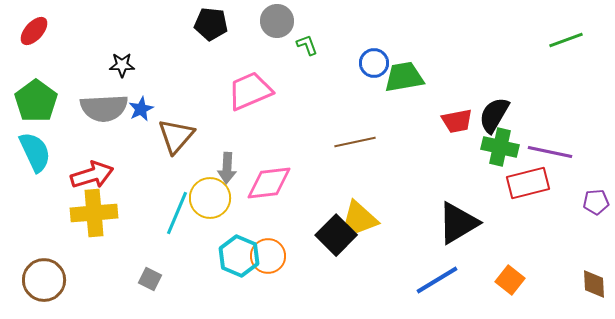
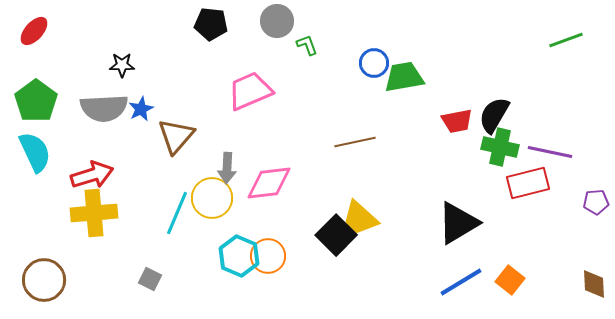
yellow circle: moved 2 px right
blue line: moved 24 px right, 2 px down
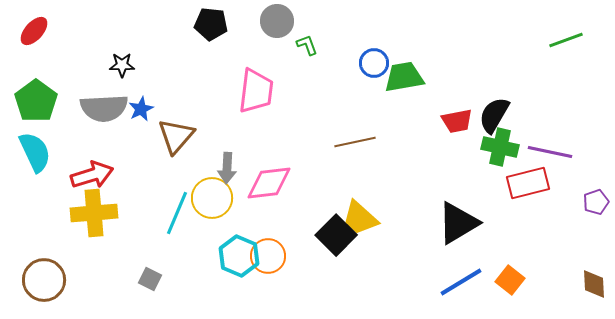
pink trapezoid: moved 6 px right; rotated 120 degrees clockwise
purple pentagon: rotated 15 degrees counterclockwise
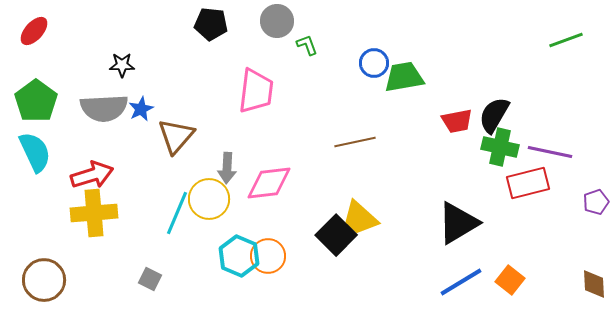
yellow circle: moved 3 px left, 1 px down
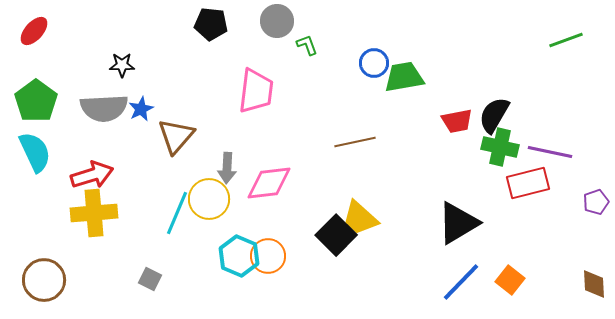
blue line: rotated 15 degrees counterclockwise
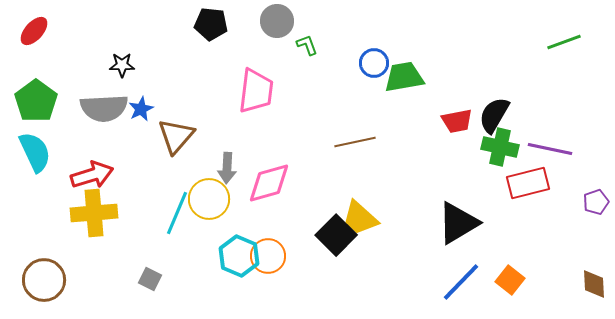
green line: moved 2 px left, 2 px down
purple line: moved 3 px up
pink diamond: rotated 9 degrees counterclockwise
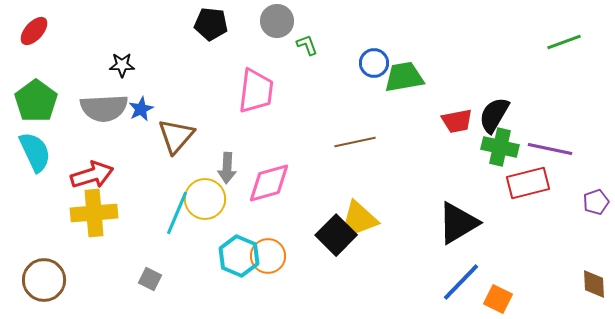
yellow circle: moved 4 px left
orange square: moved 12 px left, 19 px down; rotated 12 degrees counterclockwise
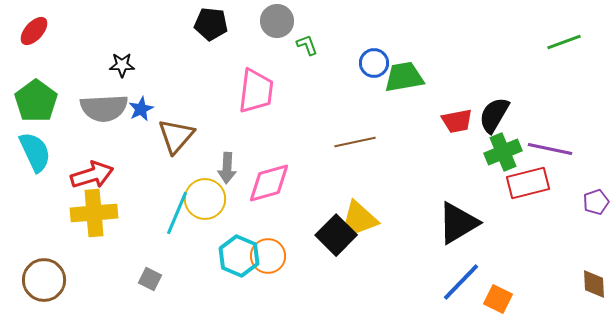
green cross: moved 3 px right, 5 px down; rotated 36 degrees counterclockwise
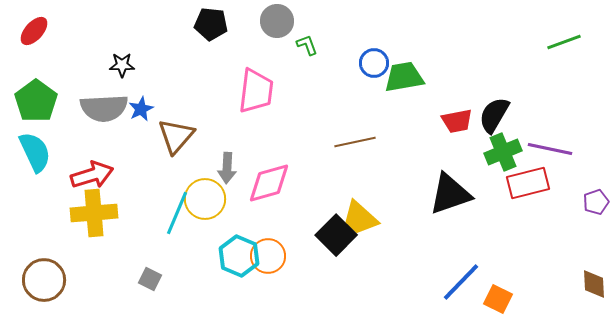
black triangle: moved 8 px left, 29 px up; rotated 12 degrees clockwise
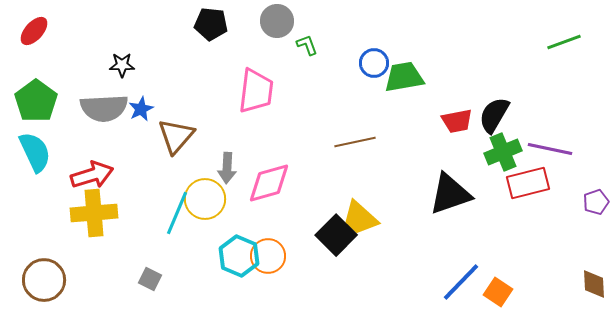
orange square: moved 7 px up; rotated 8 degrees clockwise
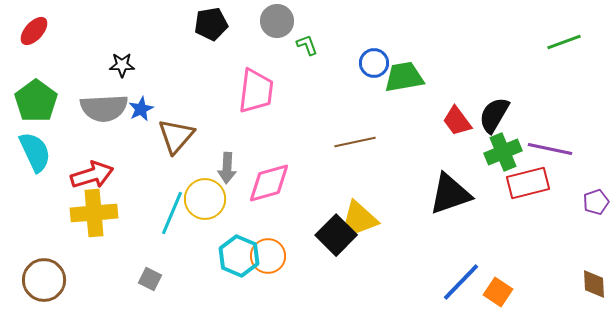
black pentagon: rotated 16 degrees counterclockwise
red trapezoid: rotated 64 degrees clockwise
cyan line: moved 5 px left
